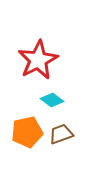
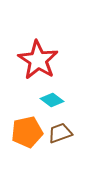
red star: rotated 12 degrees counterclockwise
brown trapezoid: moved 1 px left, 1 px up
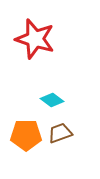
red star: moved 3 px left, 21 px up; rotated 15 degrees counterclockwise
orange pentagon: moved 1 px left, 3 px down; rotated 12 degrees clockwise
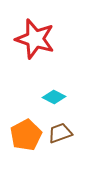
cyan diamond: moved 2 px right, 3 px up; rotated 10 degrees counterclockwise
orange pentagon: rotated 28 degrees counterclockwise
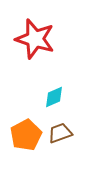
cyan diamond: rotated 50 degrees counterclockwise
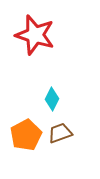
red star: moved 4 px up
cyan diamond: moved 2 px left, 2 px down; rotated 40 degrees counterclockwise
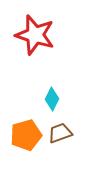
orange pentagon: rotated 12 degrees clockwise
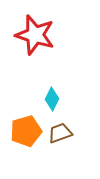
orange pentagon: moved 4 px up
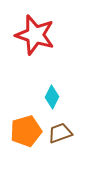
cyan diamond: moved 2 px up
